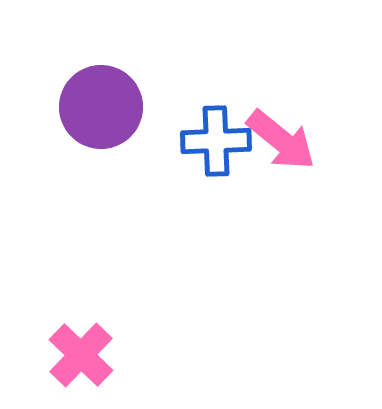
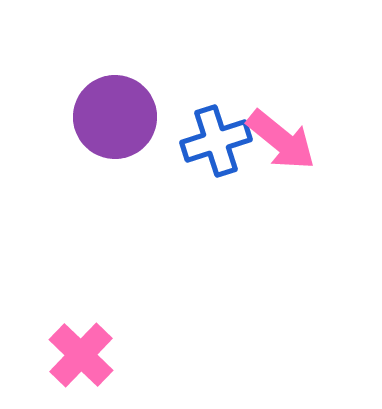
purple circle: moved 14 px right, 10 px down
blue cross: rotated 16 degrees counterclockwise
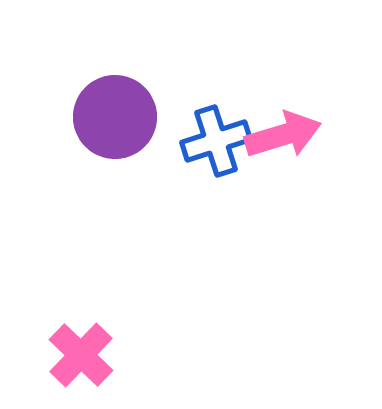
pink arrow: moved 2 px right, 5 px up; rotated 56 degrees counterclockwise
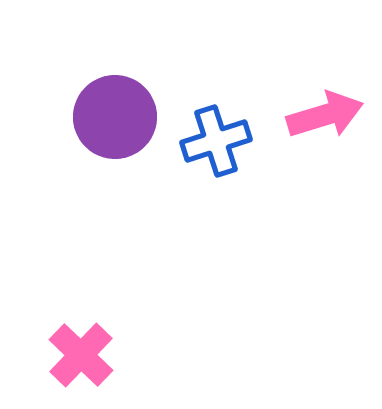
pink arrow: moved 42 px right, 20 px up
